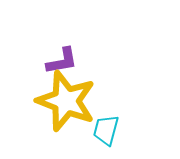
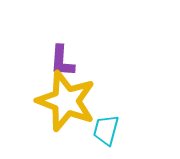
purple L-shape: rotated 104 degrees clockwise
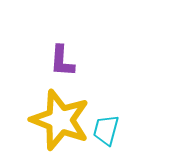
yellow star: moved 6 px left, 19 px down
